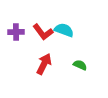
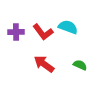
cyan semicircle: moved 4 px right, 3 px up
red arrow: rotated 80 degrees counterclockwise
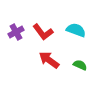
cyan semicircle: moved 8 px right, 3 px down
purple cross: rotated 28 degrees counterclockwise
red arrow: moved 5 px right, 4 px up
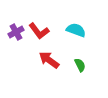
red L-shape: moved 4 px left, 1 px up
green semicircle: rotated 40 degrees clockwise
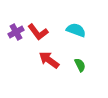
red L-shape: moved 1 px left, 1 px down
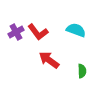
green semicircle: moved 2 px right, 6 px down; rotated 24 degrees clockwise
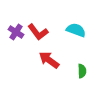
purple cross: rotated 28 degrees counterclockwise
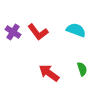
purple cross: moved 3 px left
red arrow: moved 13 px down
green semicircle: moved 2 px up; rotated 16 degrees counterclockwise
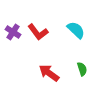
cyan semicircle: rotated 24 degrees clockwise
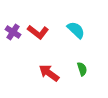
red L-shape: rotated 15 degrees counterclockwise
